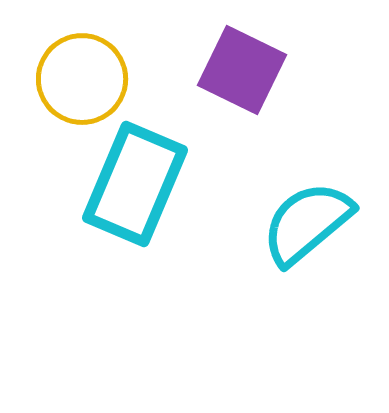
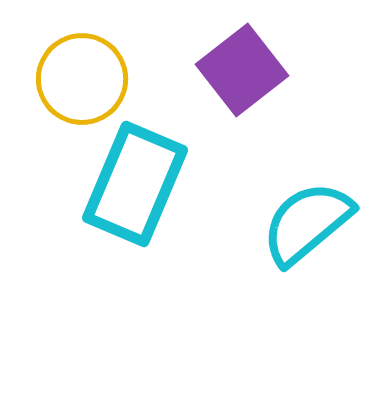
purple square: rotated 26 degrees clockwise
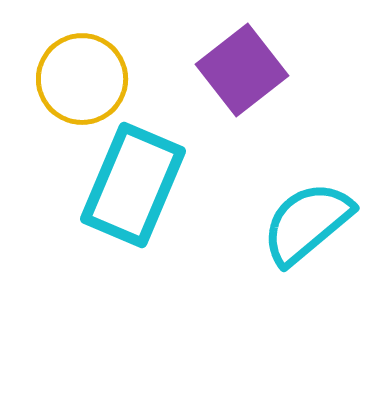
cyan rectangle: moved 2 px left, 1 px down
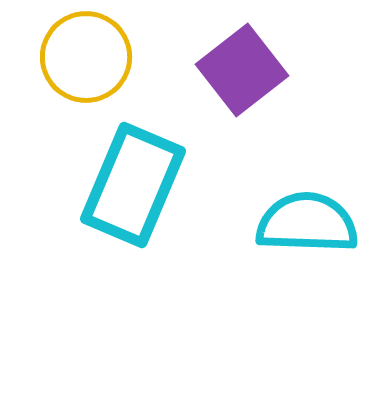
yellow circle: moved 4 px right, 22 px up
cyan semicircle: rotated 42 degrees clockwise
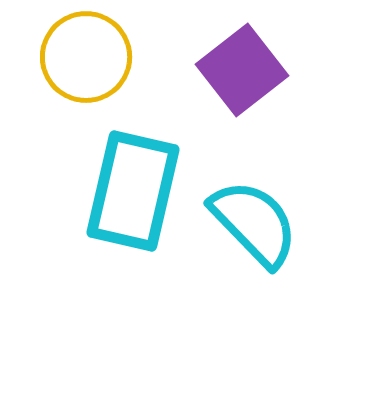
cyan rectangle: moved 6 px down; rotated 10 degrees counterclockwise
cyan semicircle: moved 53 px left; rotated 44 degrees clockwise
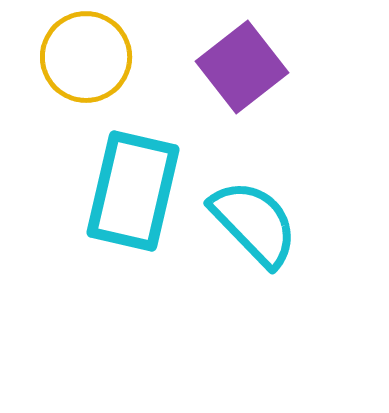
purple square: moved 3 px up
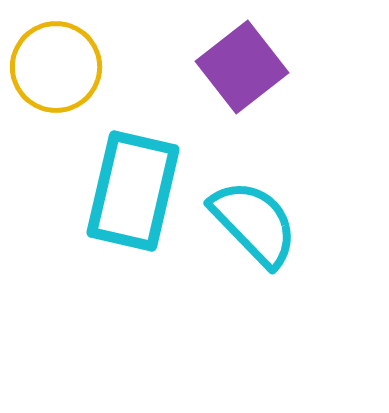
yellow circle: moved 30 px left, 10 px down
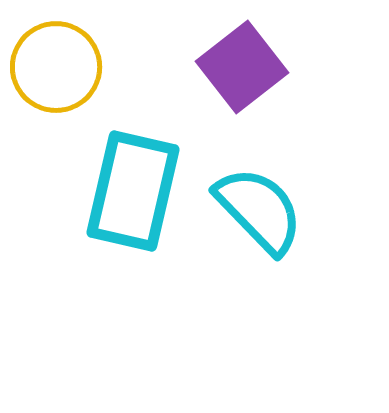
cyan semicircle: moved 5 px right, 13 px up
